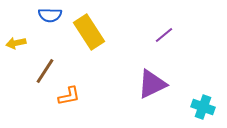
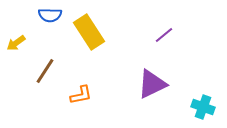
yellow arrow: rotated 24 degrees counterclockwise
orange L-shape: moved 12 px right, 1 px up
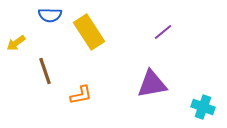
purple line: moved 1 px left, 3 px up
brown line: rotated 52 degrees counterclockwise
purple triangle: rotated 16 degrees clockwise
